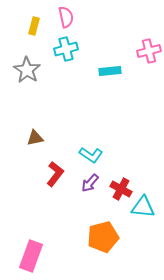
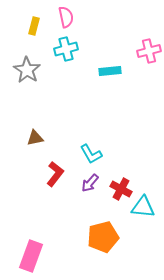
cyan L-shape: moved 1 px up; rotated 25 degrees clockwise
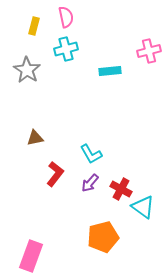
cyan triangle: rotated 30 degrees clockwise
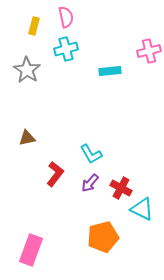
brown triangle: moved 8 px left
red cross: moved 1 px up
cyan triangle: moved 1 px left, 2 px down; rotated 10 degrees counterclockwise
pink rectangle: moved 6 px up
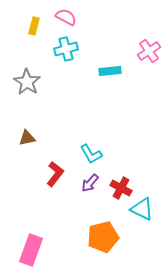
pink semicircle: rotated 50 degrees counterclockwise
pink cross: rotated 20 degrees counterclockwise
gray star: moved 12 px down
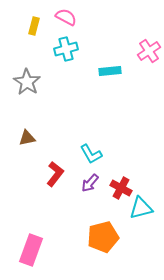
cyan triangle: moved 1 px left, 1 px up; rotated 40 degrees counterclockwise
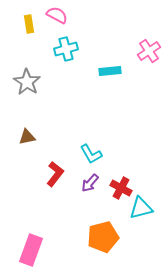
pink semicircle: moved 9 px left, 2 px up
yellow rectangle: moved 5 px left, 2 px up; rotated 24 degrees counterclockwise
brown triangle: moved 1 px up
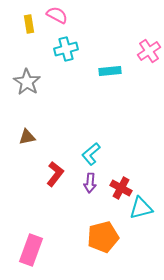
cyan L-shape: rotated 80 degrees clockwise
purple arrow: rotated 36 degrees counterclockwise
